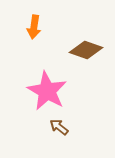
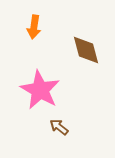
brown diamond: rotated 56 degrees clockwise
pink star: moved 7 px left, 1 px up
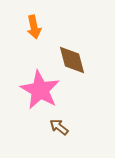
orange arrow: rotated 20 degrees counterclockwise
brown diamond: moved 14 px left, 10 px down
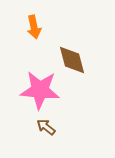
pink star: rotated 24 degrees counterclockwise
brown arrow: moved 13 px left
